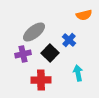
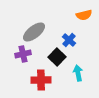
black square: moved 7 px right, 4 px down
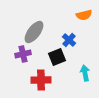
gray ellipse: rotated 15 degrees counterclockwise
black square: rotated 24 degrees clockwise
cyan arrow: moved 7 px right
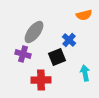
purple cross: rotated 28 degrees clockwise
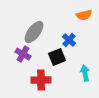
purple cross: rotated 14 degrees clockwise
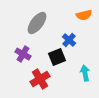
gray ellipse: moved 3 px right, 9 px up
red cross: moved 1 px left, 1 px up; rotated 30 degrees counterclockwise
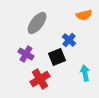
purple cross: moved 3 px right
